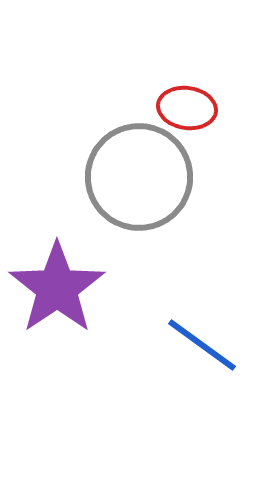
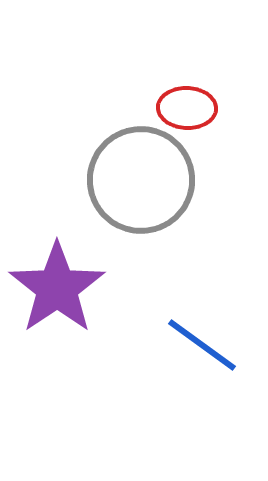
red ellipse: rotated 6 degrees counterclockwise
gray circle: moved 2 px right, 3 px down
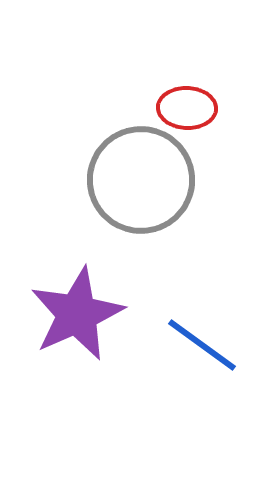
purple star: moved 20 px right, 26 px down; rotated 10 degrees clockwise
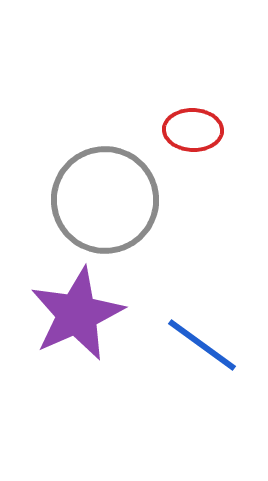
red ellipse: moved 6 px right, 22 px down
gray circle: moved 36 px left, 20 px down
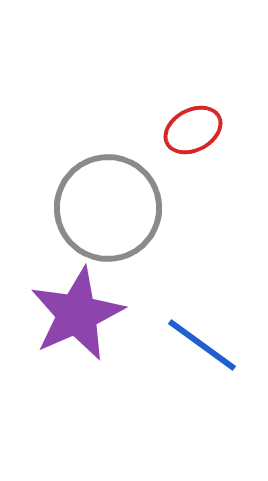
red ellipse: rotated 30 degrees counterclockwise
gray circle: moved 3 px right, 8 px down
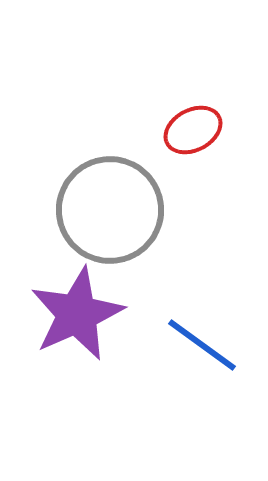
gray circle: moved 2 px right, 2 px down
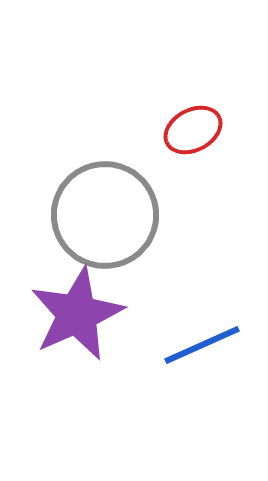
gray circle: moved 5 px left, 5 px down
blue line: rotated 60 degrees counterclockwise
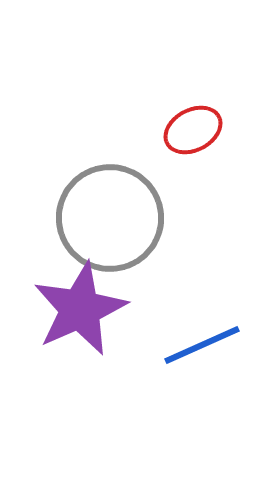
gray circle: moved 5 px right, 3 px down
purple star: moved 3 px right, 5 px up
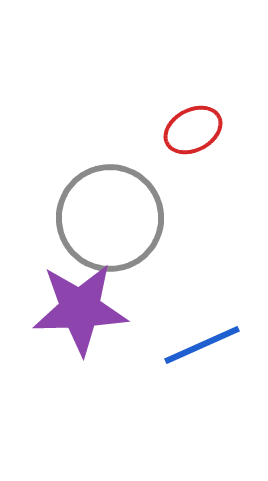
purple star: rotated 22 degrees clockwise
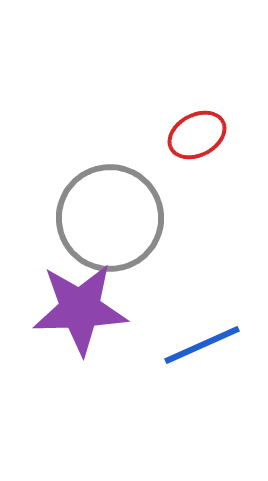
red ellipse: moved 4 px right, 5 px down
